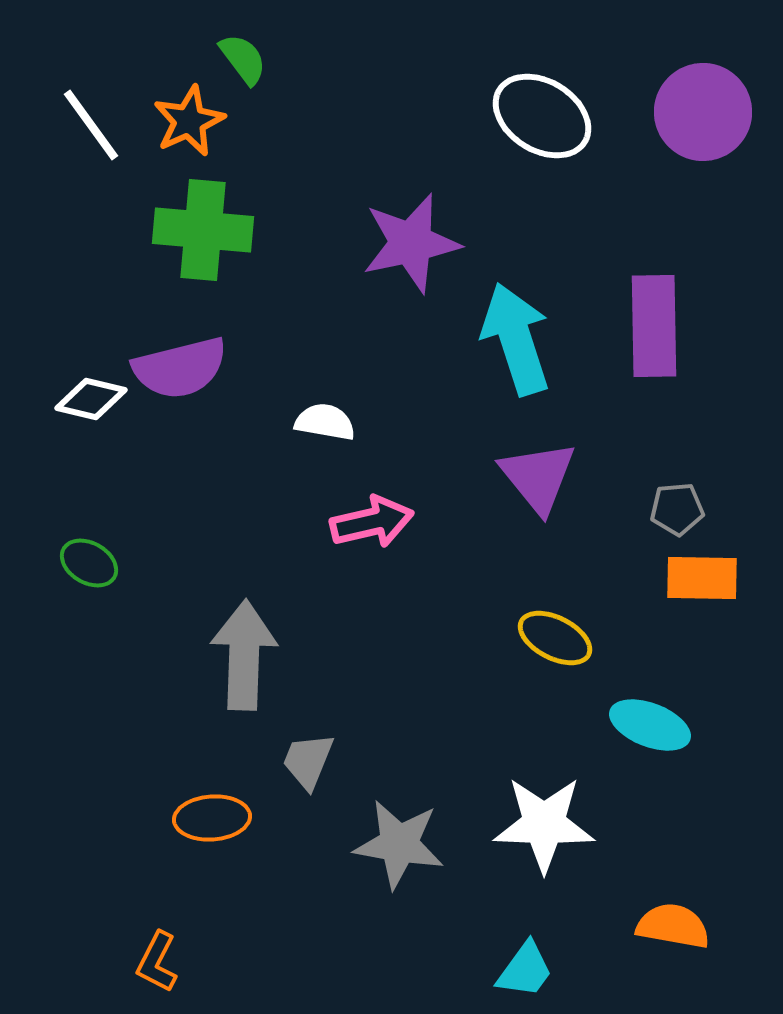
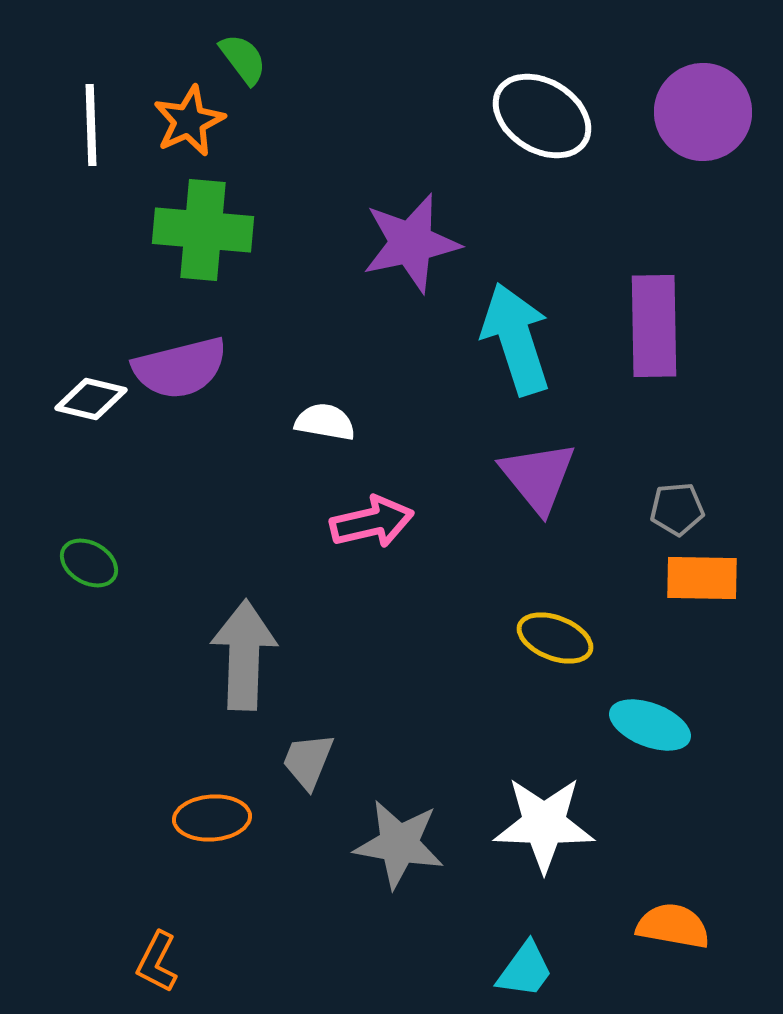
white line: rotated 34 degrees clockwise
yellow ellipse: rotated 6 degrees counterclockwise
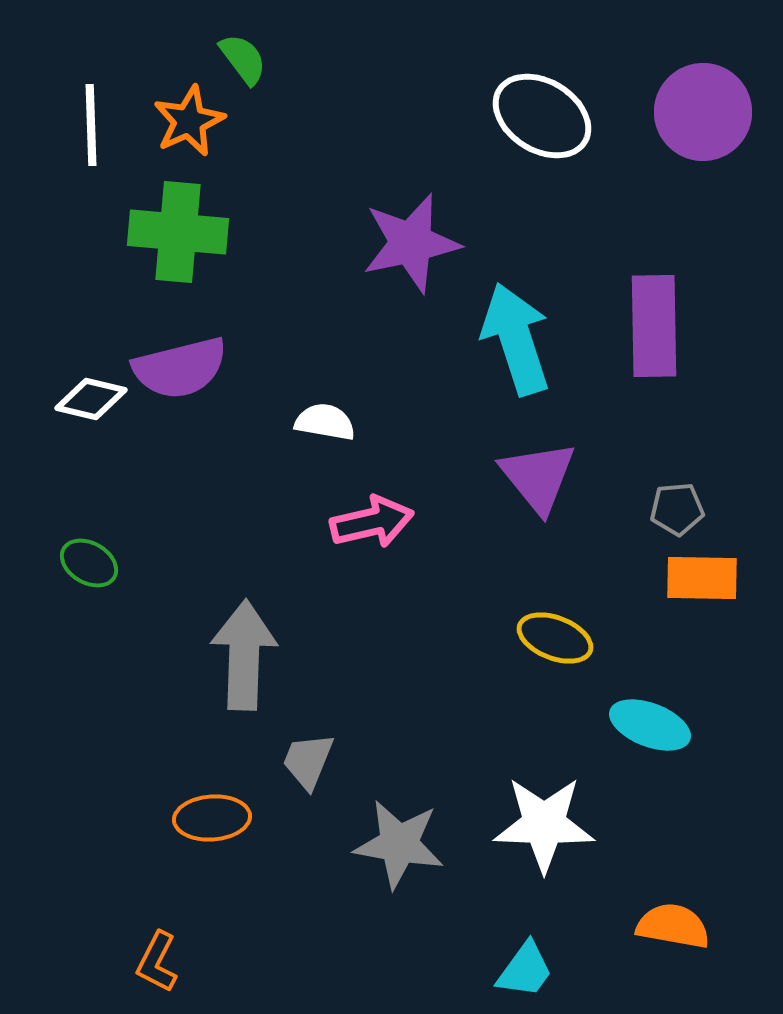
green cross: moved 25 px left, 2 px down
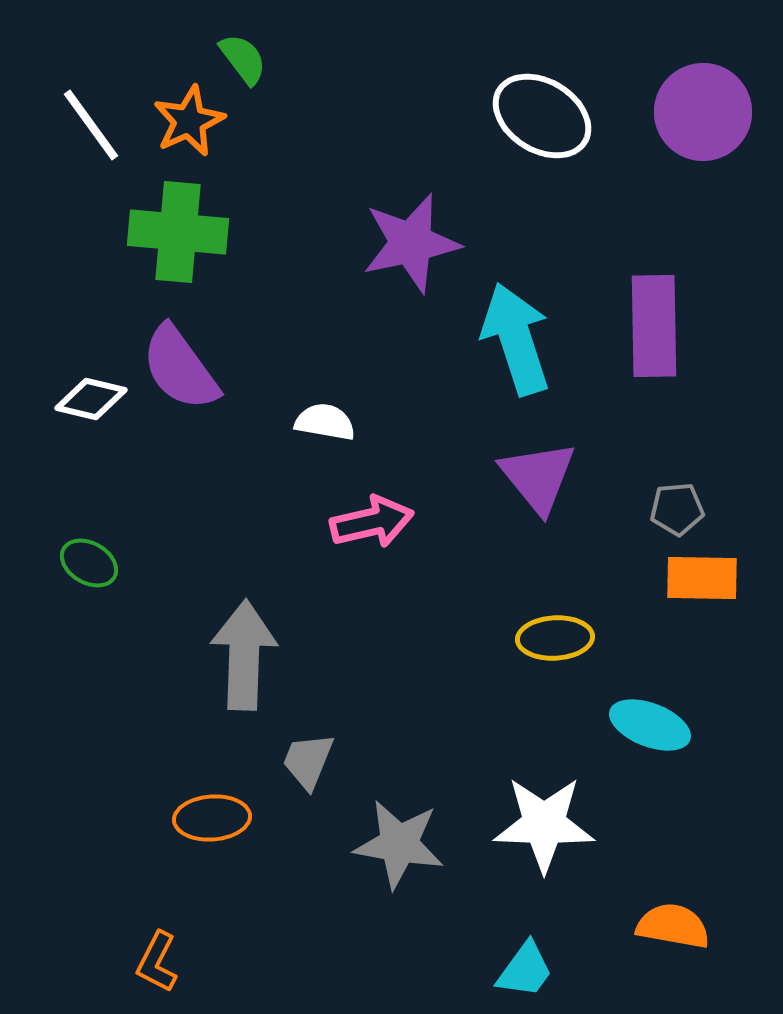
white line: rotated 34 degrees counterclockwise
purple semicircle: rotated 68 degrees clockwise
yellow ellipse: rotated 24 degrees counterclockwise
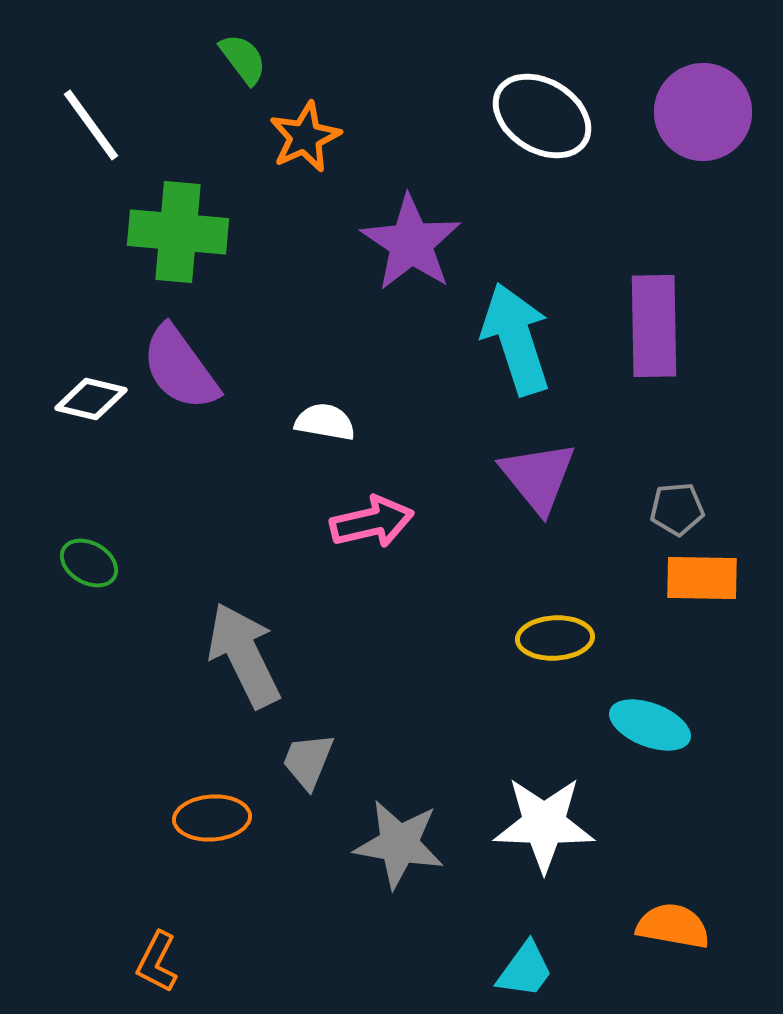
orange star: moved 116 px right, 16 px down
purple star: rotated 26 degrees counterclockwise
gray arrow: rotated 28 degrees counterclockwise
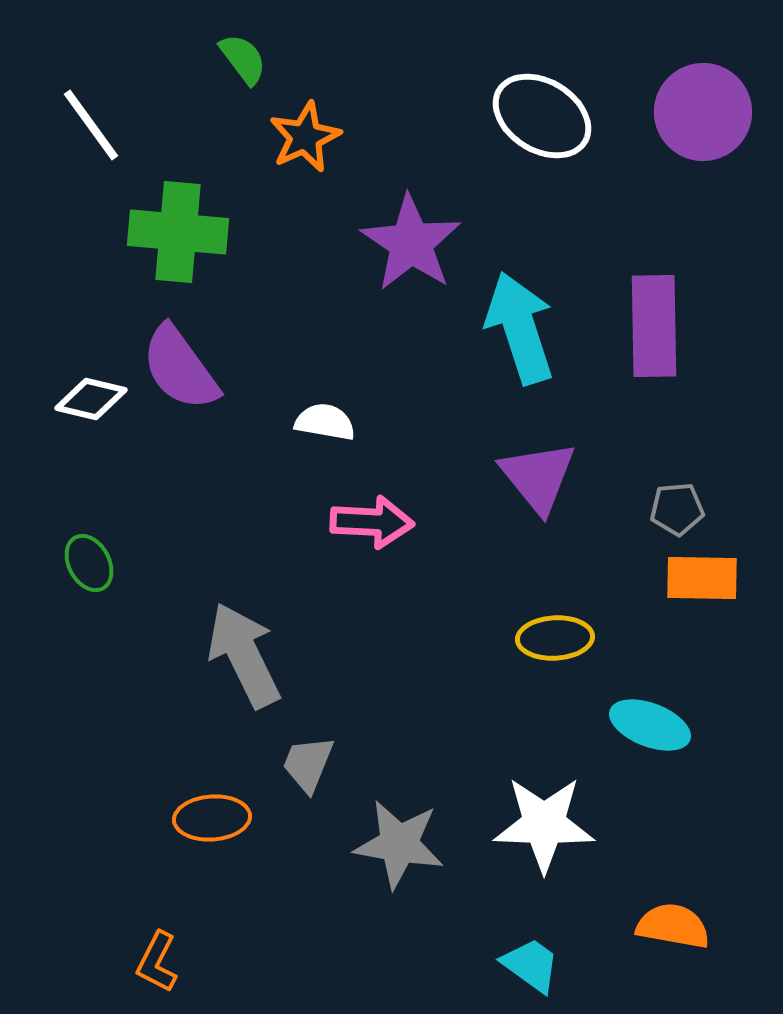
cyan arrow: moved 4 px right, 11 px up
pink arrow: rotated 16 degrees clockwise
green ellipse: rotated 32 degrees clockwise
gray trapezoid: moved 3 px down
cyan trapezoid: moved 6 px right, 5 px up; rotated 90 degrees counterclockwise
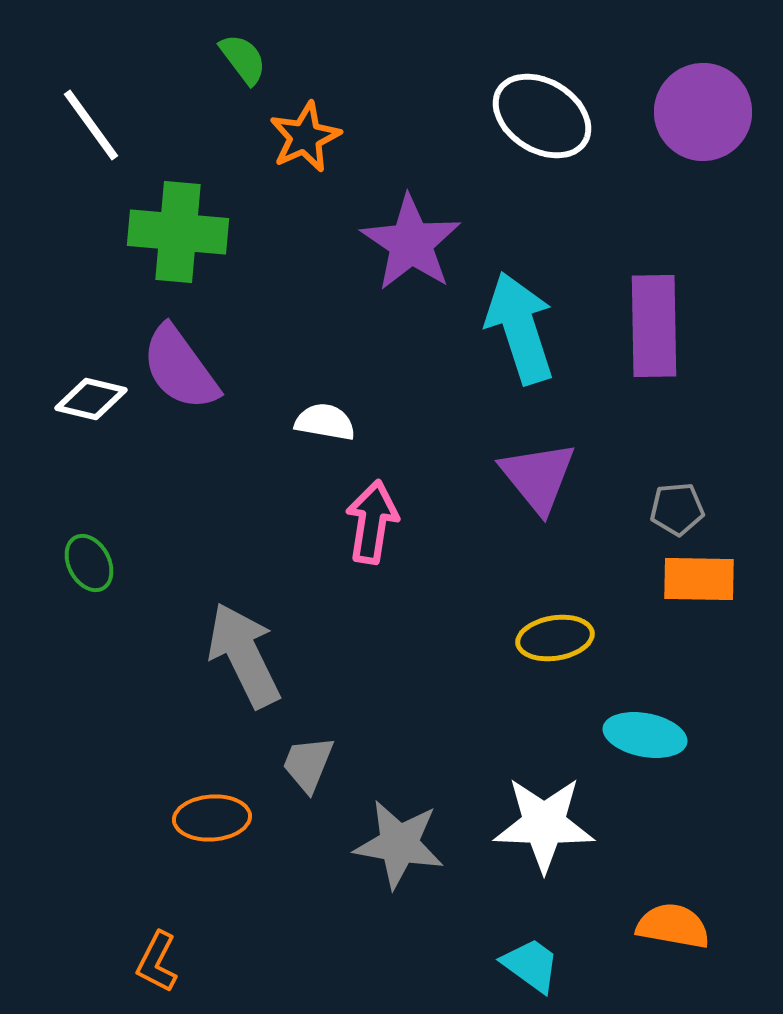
pink arrow: rotated 84 degrees counterclockwise
orange rectangle: moved 3 px left, 1 px down
yellow ellipse: rotated 6 degrees counterclockwise
cyan ellipse: moved 5 px left, 10 px down; rotated 10 degrees counterclockwise
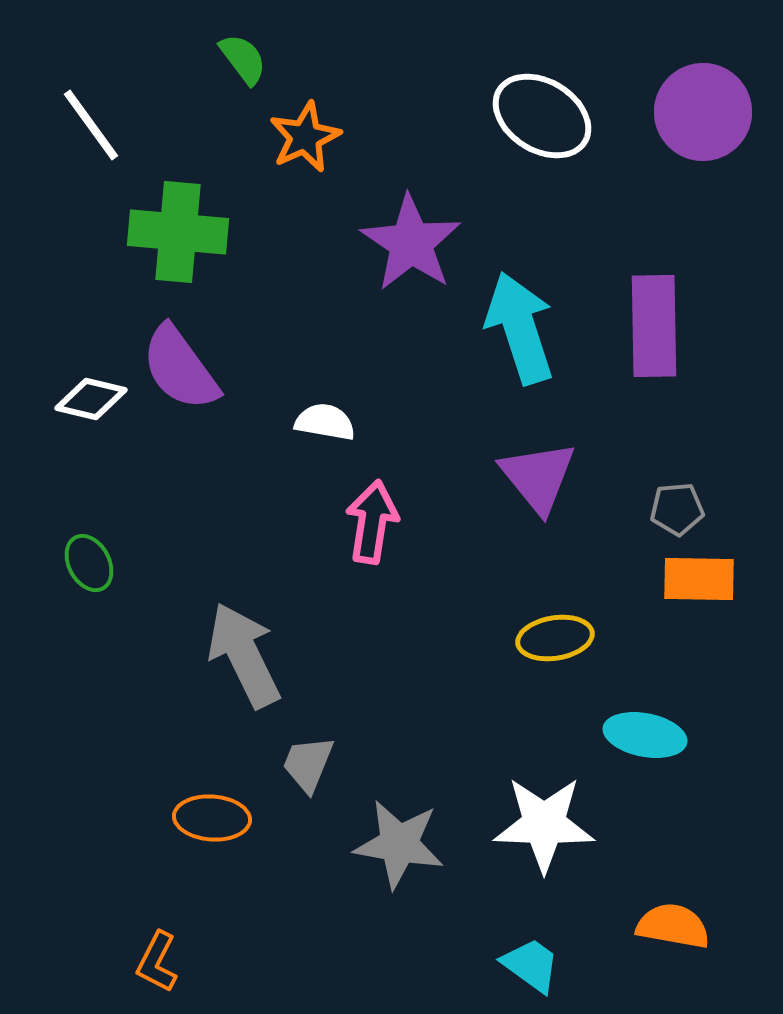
orange ellipse: rotated 8 degrees clockwise
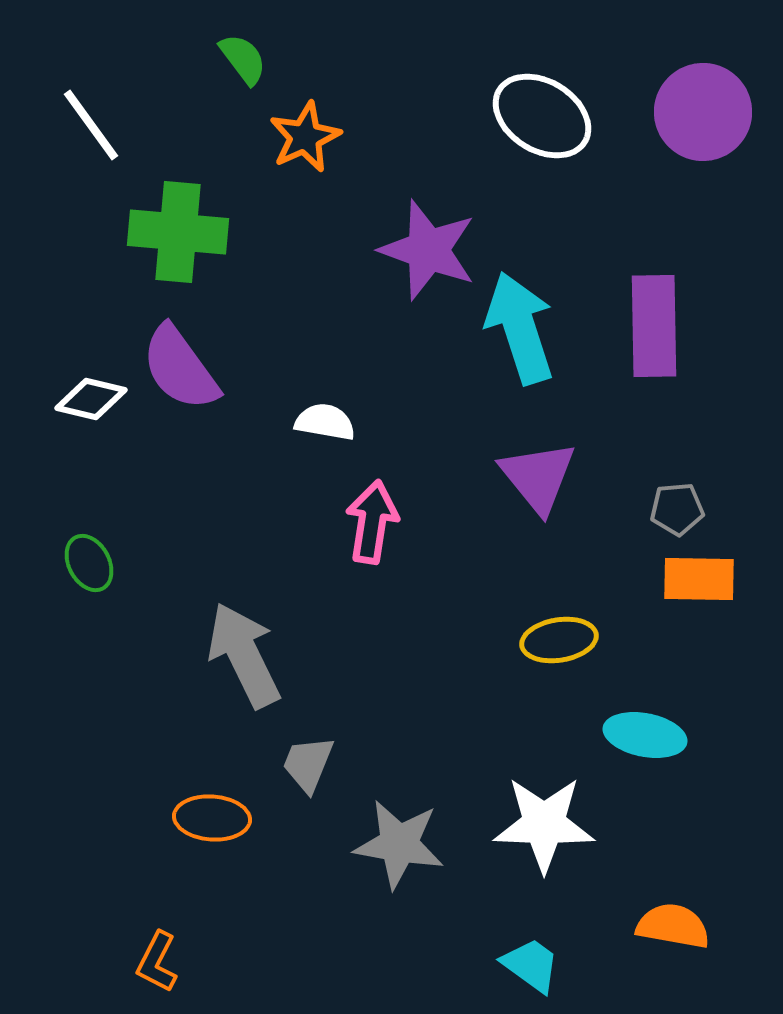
purple star: moved 17 px right, 7 px down; rotated 14 degrees counterclockwise
yellow ellipse: moved 4 px right, 2 px down
